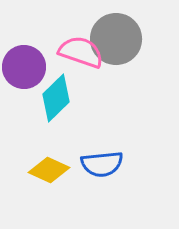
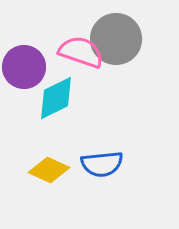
cyan diamond: rotated 18 degrees clockwise
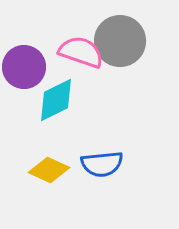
gray circle: moved 4 px right, 2 px down
cyan diamond: moved 2 px down
